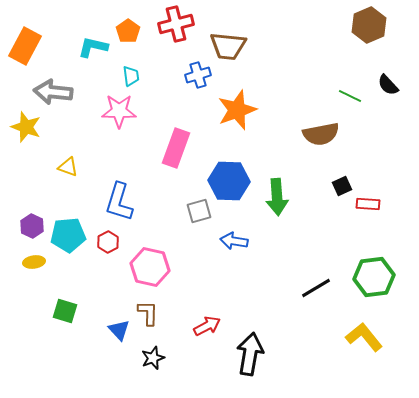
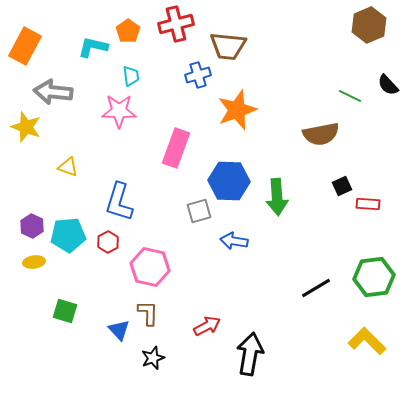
yellow L-shape: moved 3 px right, 4 px down; rotated 6 degrees counterclockwise
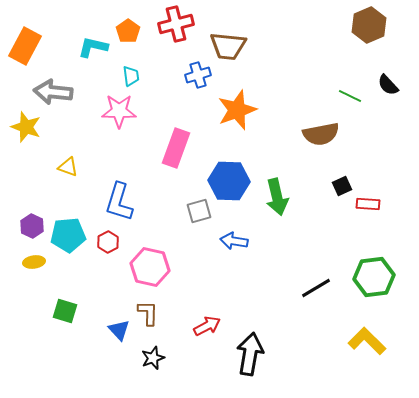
green arrow: rotated 9 degrees counterclockwise
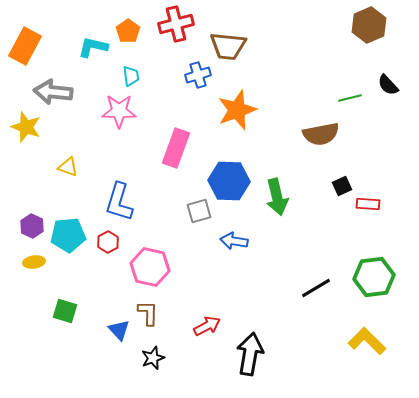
green line: moved 2 px down; rotated 40 degrees counterclockwise
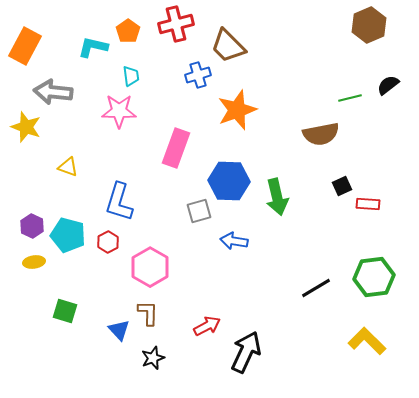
brown trapezoid: rotated 39 degrees clockwise
black semicircle: rotated 95 degrees clockwise
cyan pentagon: rotated 20 degrees clockwise
pink hexagon: rotated 18 degrees clockwise
black arrow: moved 4 px left, 2 px up; rotated 15 degrees clockwise
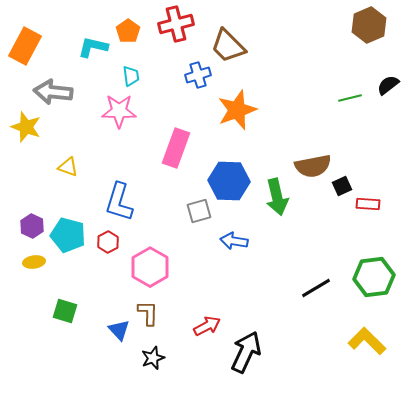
brown semicircle: moved 8 px left, 32 px down
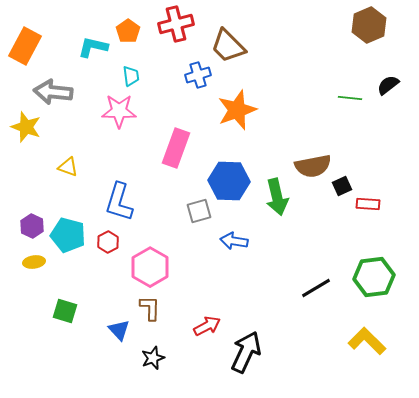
green line: rotated 20 degrees clockwise
brown L-shape: moved 2 px right, 5 px up
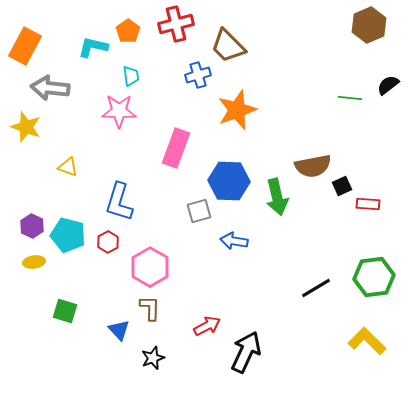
gray arrow: moved 3 px left, 4 px up
